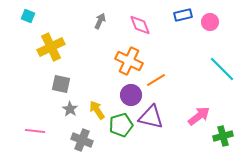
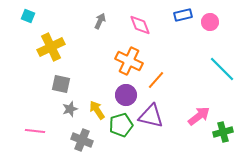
orange line: rotated 18 degrees counterclockwise
purple circle: moved 5 px left
gray star: rotated 21 degrees clockwise
purple triangle: moved 1 px up
green cross: moved 4 px up
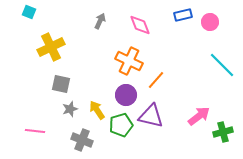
cyan square: moved 1 px right, 4 px up
cyan line: moved 4 px up
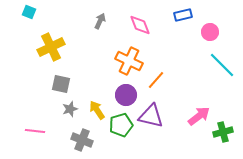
pink circle: moved 10 px down
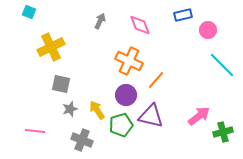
pink circle: moved 2 px left, 2 px up
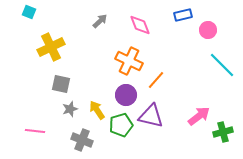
gray arrow: rotated 21 degrees clockwise
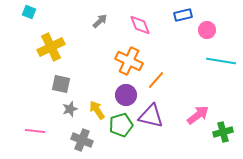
pink circle: moved 1 px left
cyan line: moved 1 px left, 4 px up; rotated 36 degrees counterclockwise
pink arrow: moved 1 px left, 1 px up
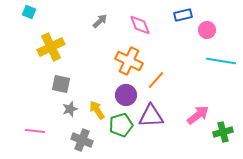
purple triangle: rotated 16 degrees counterclockwise
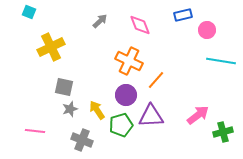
gray square: moved 3 px right, 3 px down
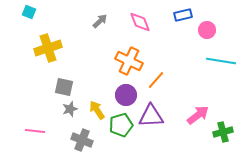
pink diamond: moved 3 px up
yellow cross: moved 3 px left, 1 px down; rotated 8 degrees clockwise
